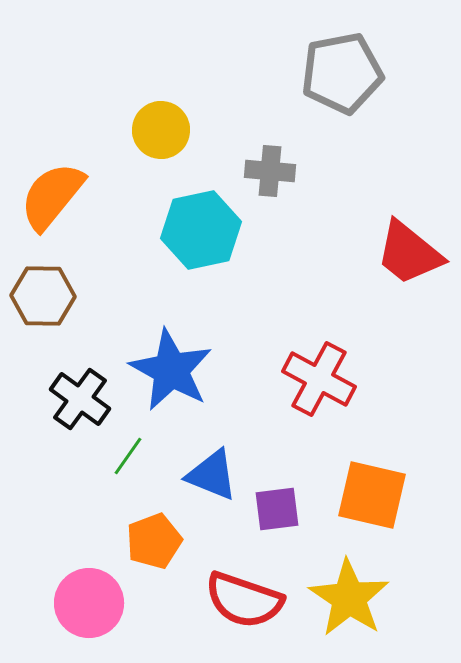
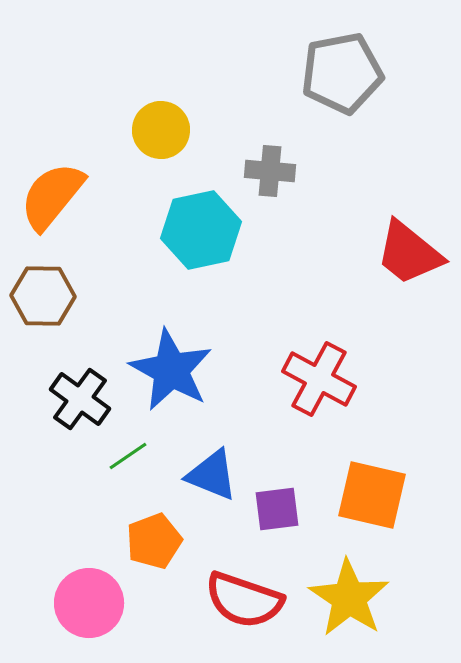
green line: rotated 21 degrees clockwise
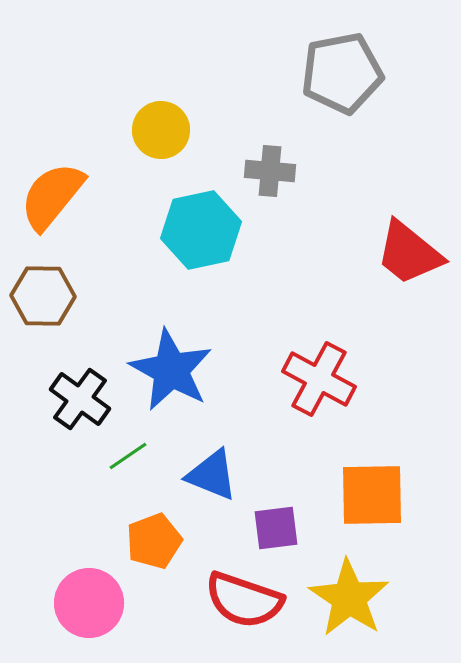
orange square: rotated 14 degrees counterclockwise
purple square: moved 1 px left, 19 px down
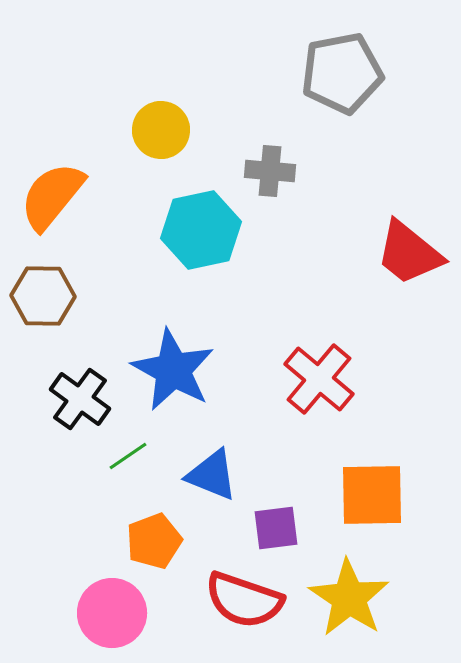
blue star: moved 2 px right
red cross: rotated 12 degrees clockwise
pink circle: moved 23 px right, 10 px down
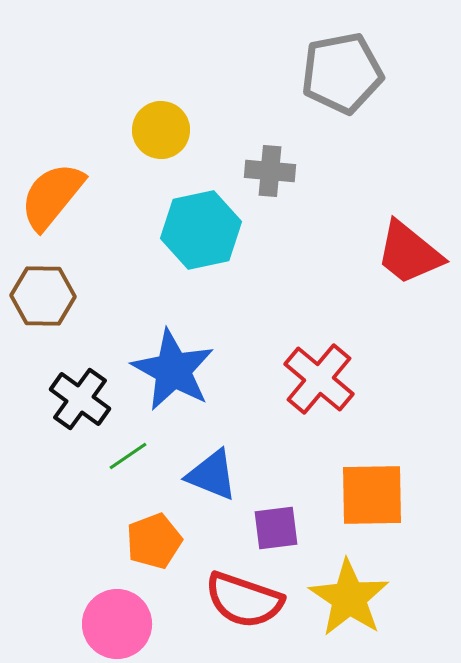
pink circle: moved 5 px right, 11 px down
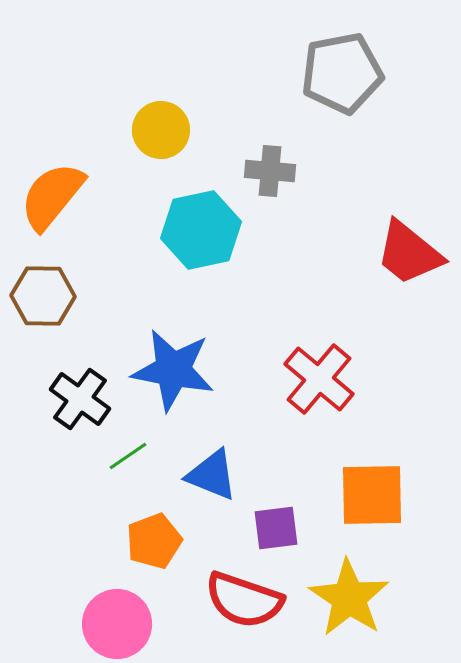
blue star: rotated 18 degrees counterclockwise
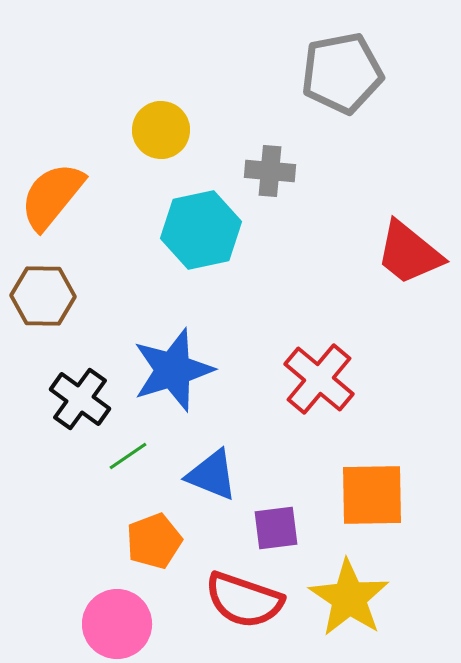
blue star: rotated 28 degrees counterclockwise
